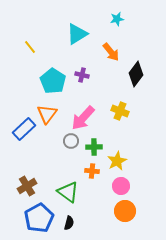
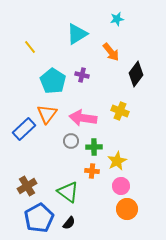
pink arrow: rotated 56 degrees clockwise
orange circle: moved 2 px right, 2 px up
black semicircle: rotated 24 degrees clockwise
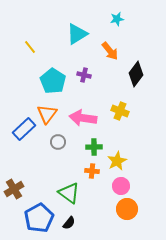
orange arrow: moved 1 px left, 1 px up
purple cross: moved 2 px right
gray circle: moved 13 px left, 1 px down
brown cross: moved 13 px left, 3 px down
green triangle: moved 1 px right, 1 px down
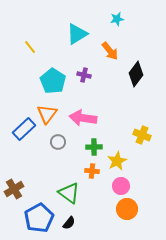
yellow cross: moved 22 px right, 24 px down
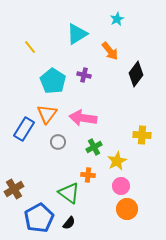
cyan star: rotated 16 degrees counterclockwise
blue rectangle: rotated 15 degrees counterclockwise
yellow cross: rotated 18 degrees counterclockwise
green cross: rotated 28 degrees counterclockwise
orange cross: moved 4 px left, 4 px down
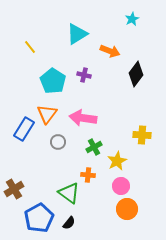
cyan star: moved 15 px right
orange arrow: rotated 30 degrees counterclockwise
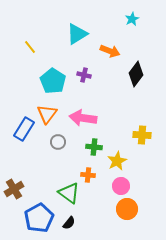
green cross: rotated 35 degrees clockwise
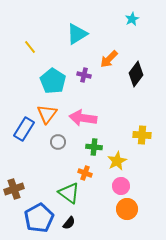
orange arrow: moved 1 px left, 8 px down; rotated 114 degrees clockwise
orange cross: moved 3 px left, 2 px up; rotated 16 degrees clockwise
brown cross: rotated 12 degrees clockwise
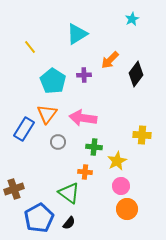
orange arrow: moved 1 px right, 1 px down
purple cross: rotated 16 degrees counterclockwise
orange cross: moved 1 px up; rotated 16 degrees counterclockwise
